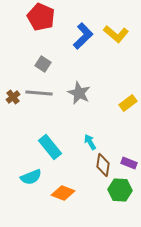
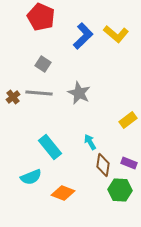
yellow rectangle: moved 17 px down
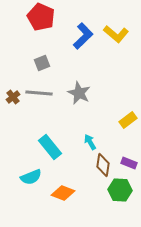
gray square: moved 1 px left, 1 px up; rotated 35 degrees clockwise
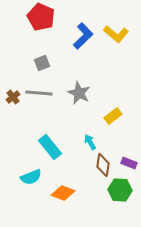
yellow rectangle: moved 15 px left, 4 px up
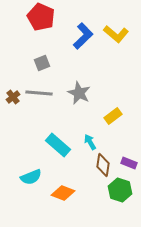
cyan rectangle: moved 8 px right, 2 px up; rotated 10 degrees counterclockwise
green hexagon: rotated 15 degrees clockwise
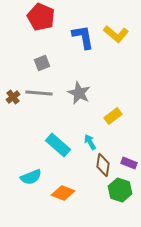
blue L-shape: moved 1 px down; rotated 56 degrees counterclockwise
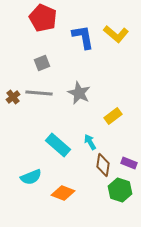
red pentagon: moved 2 px right, 1 px down
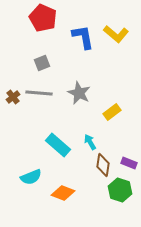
yellow rectangle: moved 1 px left, 4 px up
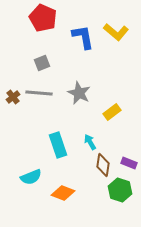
yellow L-shape: moved 2 px up
cyan rectangle: rotated 30 degrees clockwise
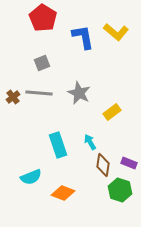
red pentagon: rotated 8 degrees clockwise
